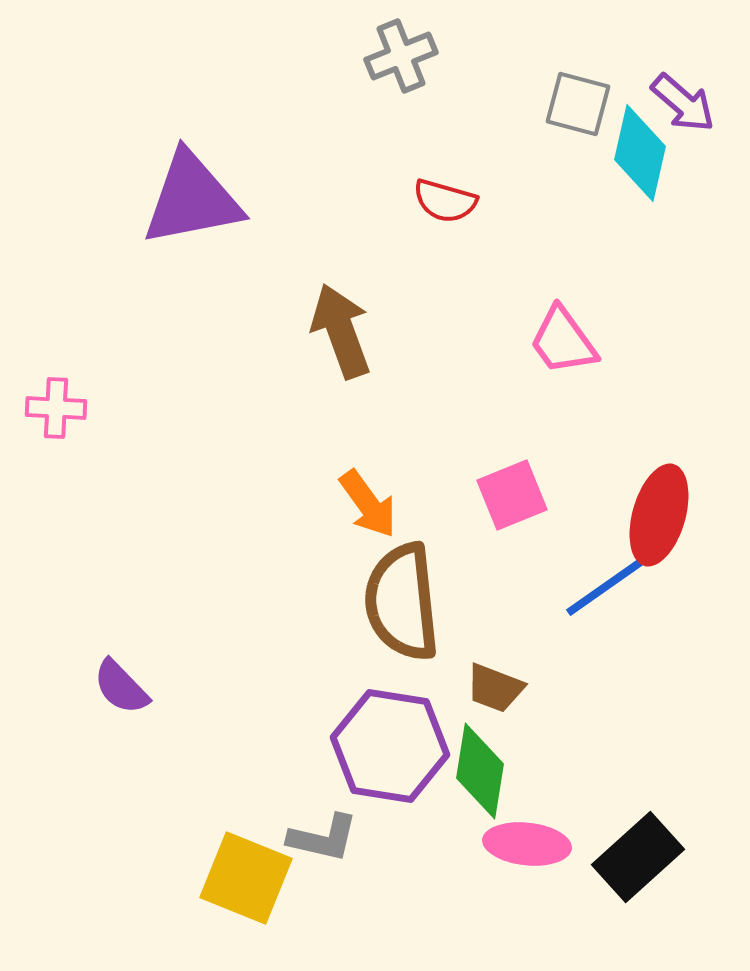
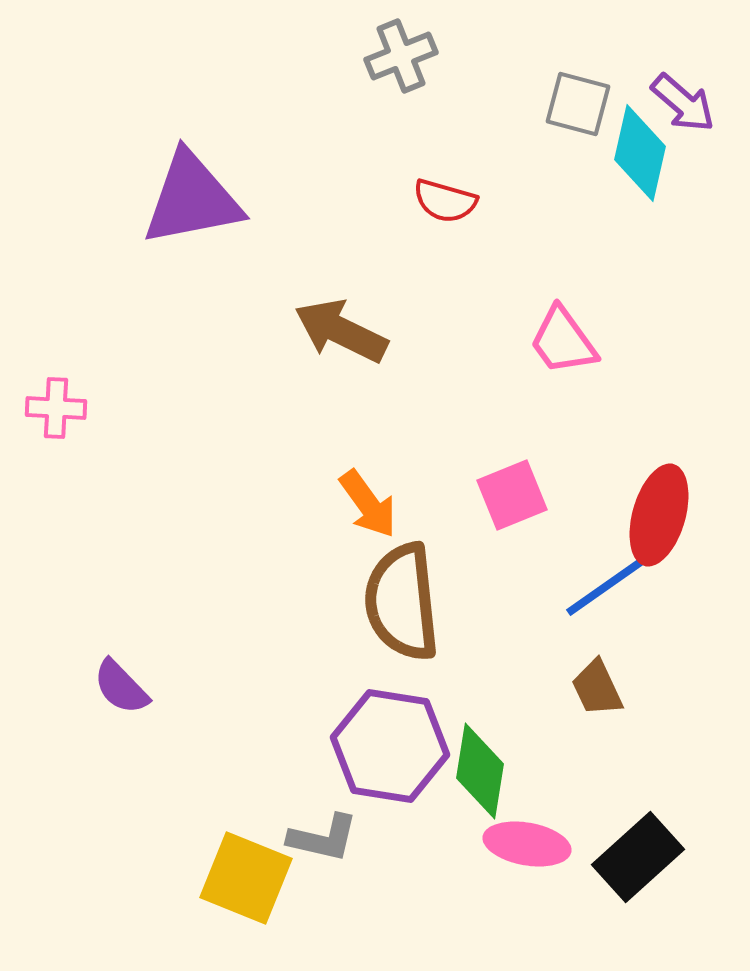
brown arrow: rotated 44 degrees counterclockwise
brown trapezoid: moved 102 px right; rotated 44 degrees clockwise
pink ellipse: rotated 4 degrees clockwise
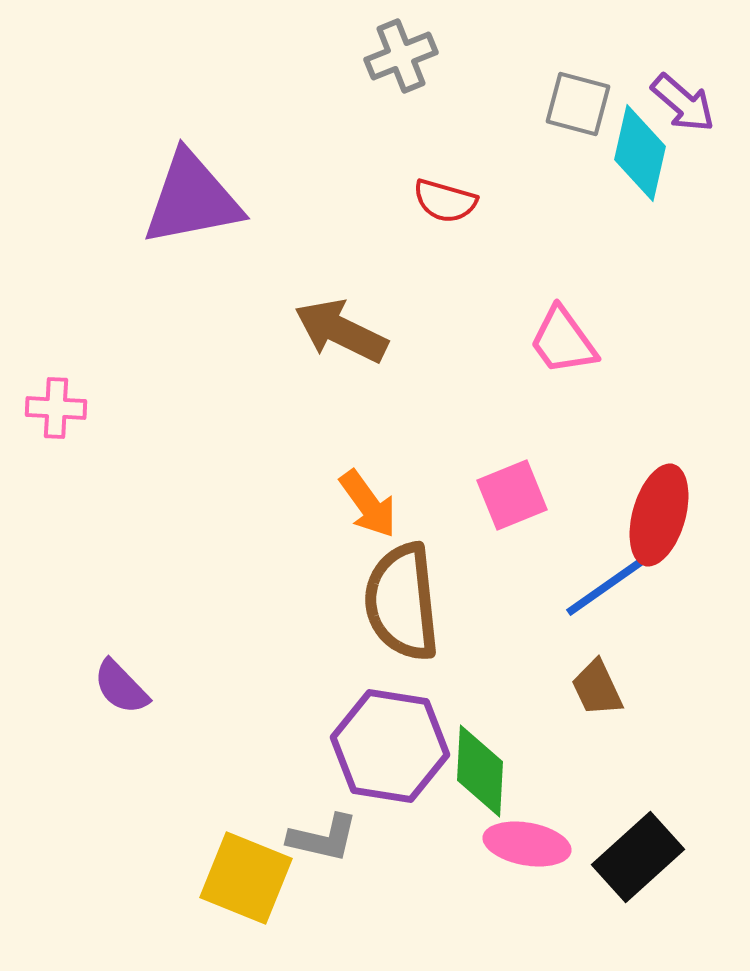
green diamond: rotated 6 degrees counterclockwise
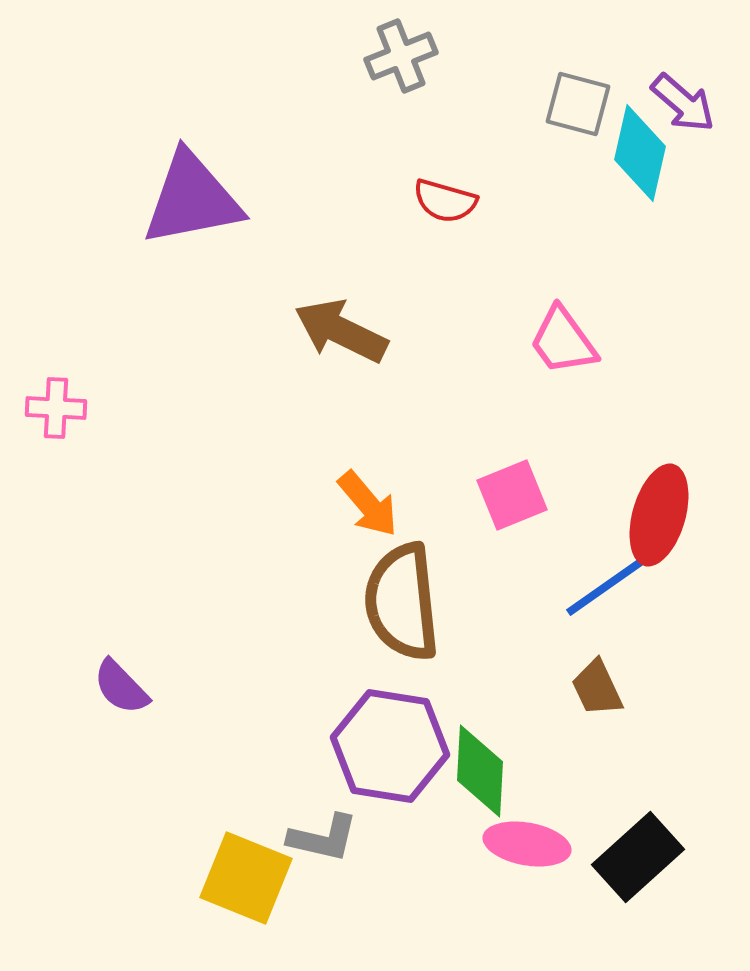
orange arrow: rotated 4 degrees counterclockwise
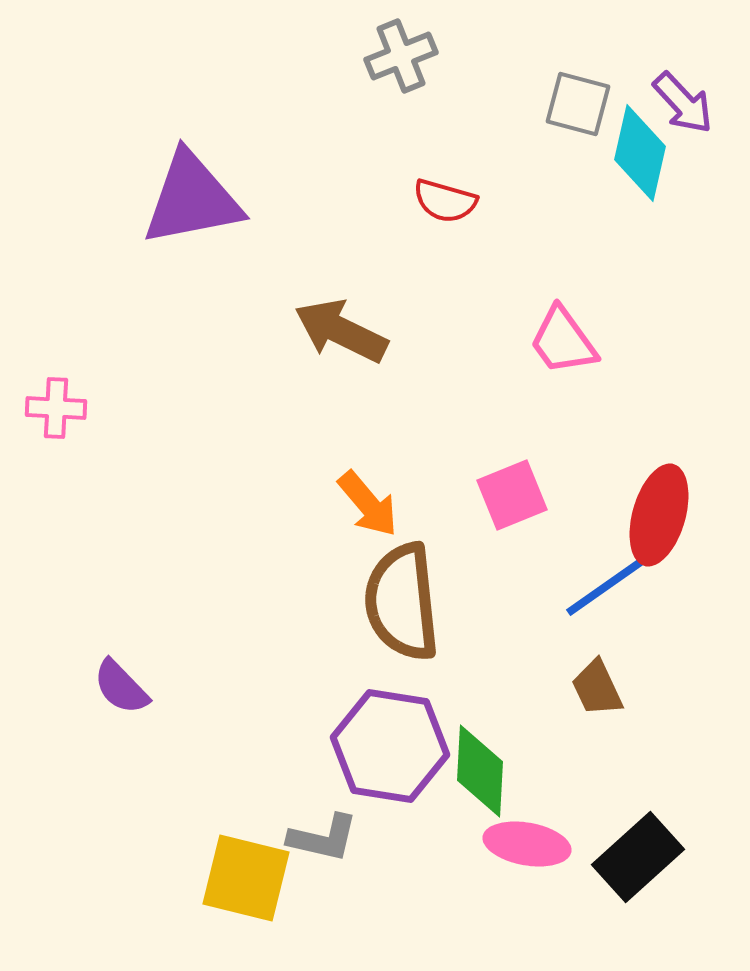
purple arrow: rotated 6 degrees clockwise
yellow square: rotated 8 degrees counterclockwise
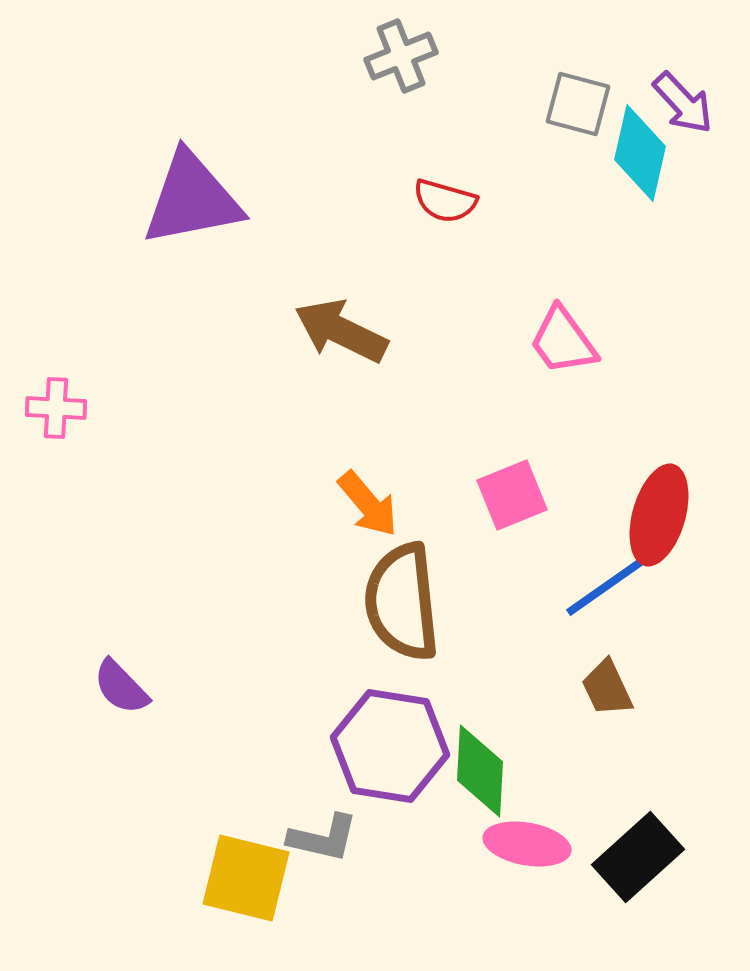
brown trapezoid: moved 10 px right
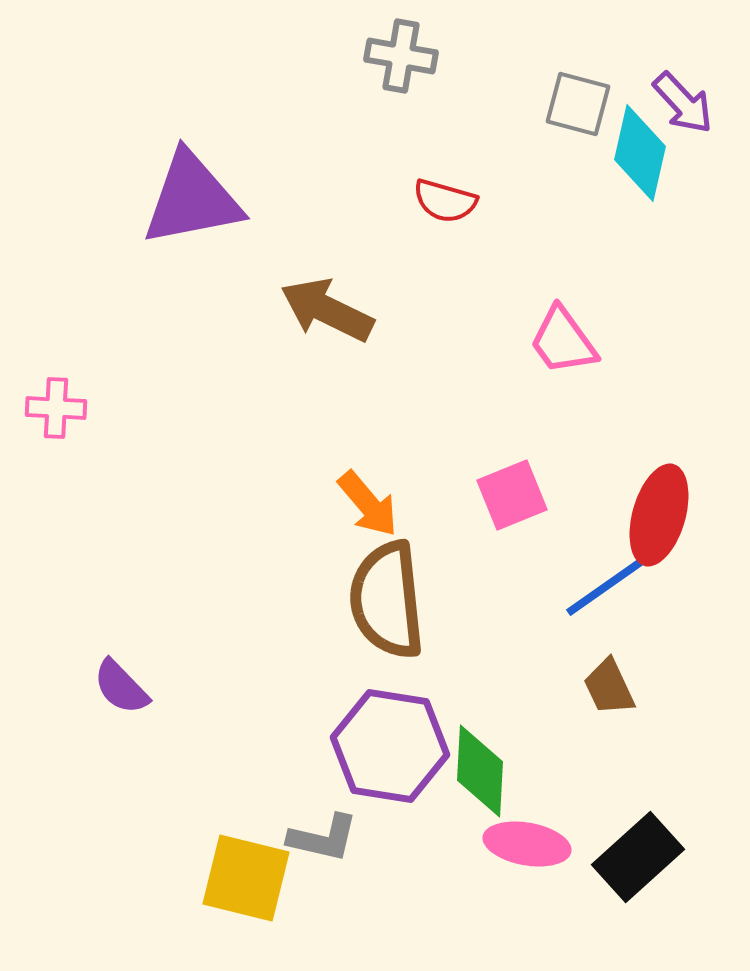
gray cross: rotated 32 degrees clockwise
brown arrow: moved 14 px left, 21 px up
brown semicircle: moved 15 px left, 2 px up
brown trapezoid: moved 2 px right, 1 px up
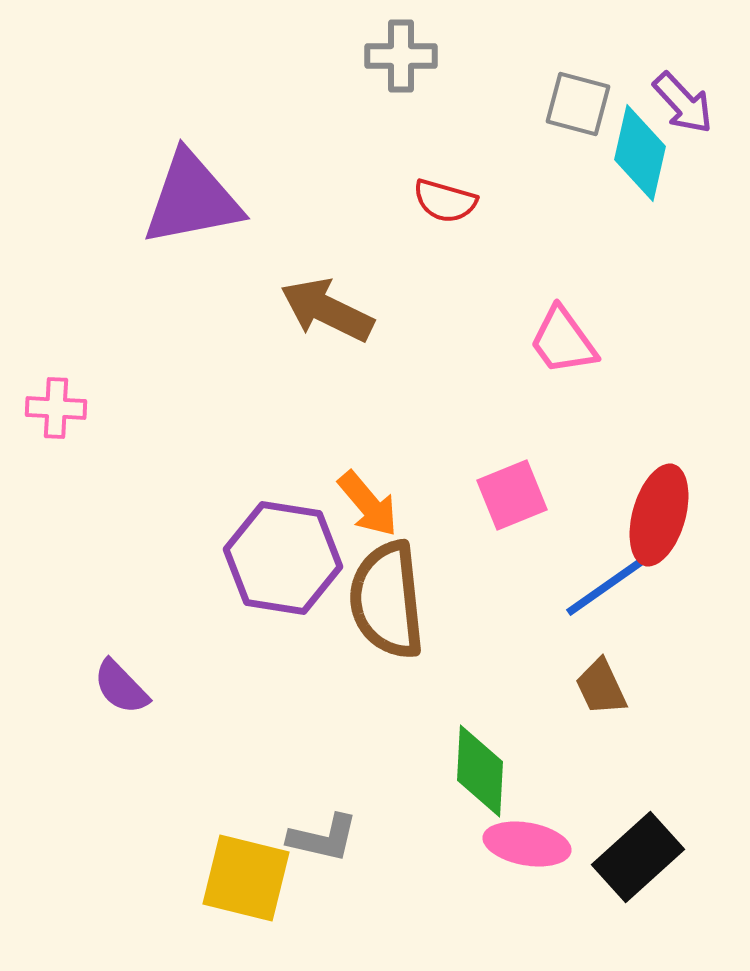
gray cross: rotated 10 degrees counterclockwise
brown trapezoid: moved 8 px left
purple hexagon: moved 107 px left, 188 px up
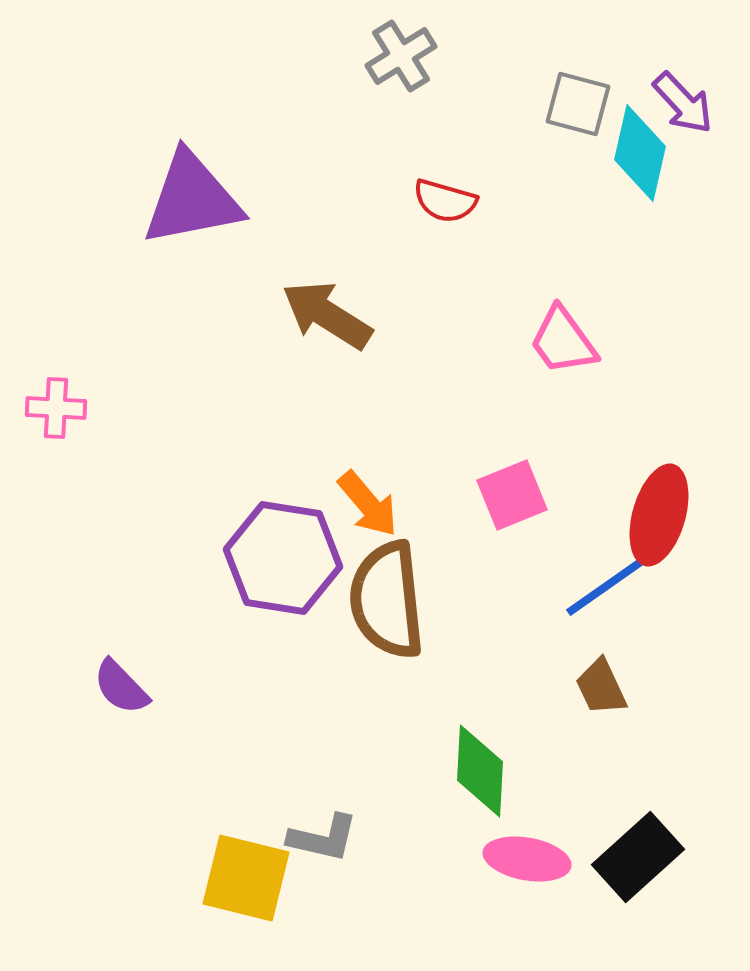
gray cross: rotated 32 degrees counterclockwise
brown arrow: moved 5 px down; rotated 6 degrees clockwise
pink ellipse: moved 15 px down
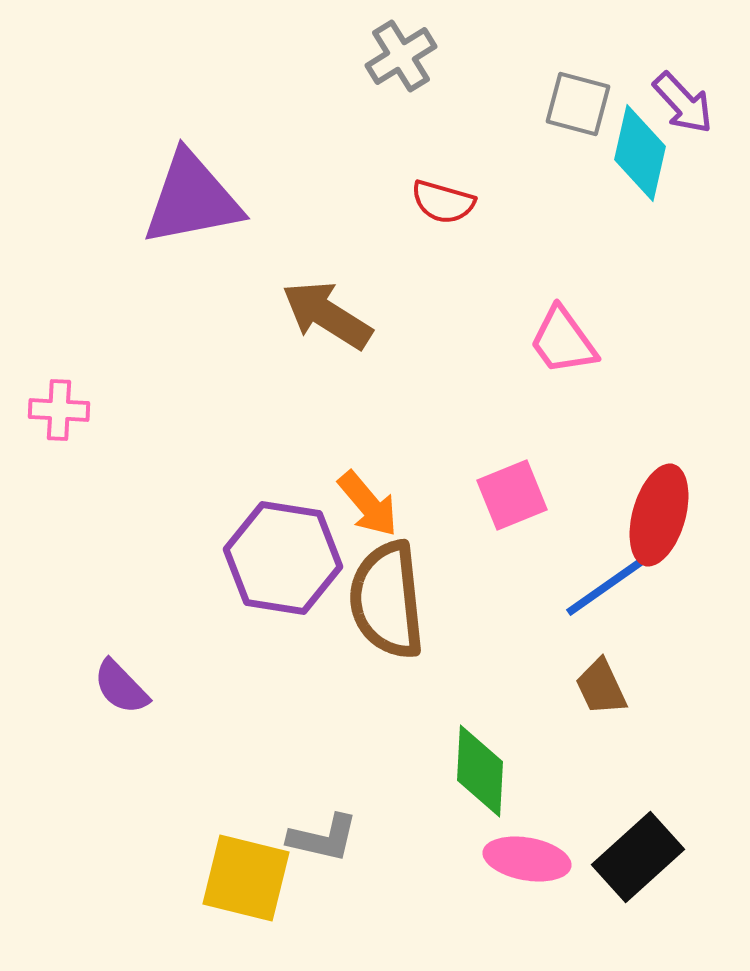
red semicircle: moved 2 px left, 1 px down
pink cross: moved 3 px right, 2 px down
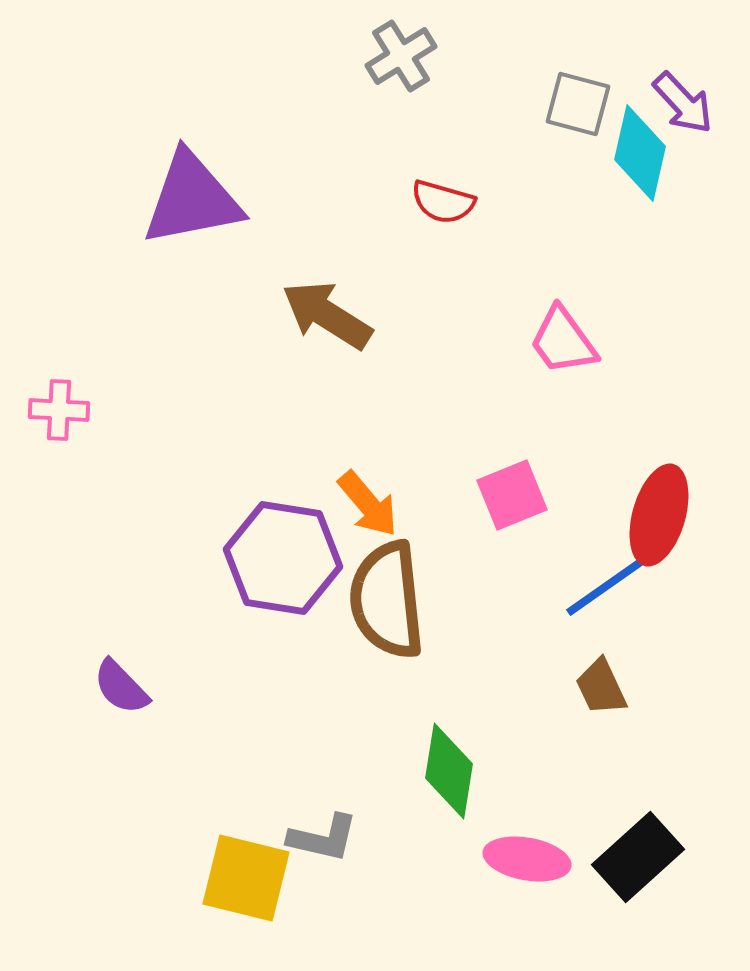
green diamond: moved 31 px left; rotated 6 degrees clockwise
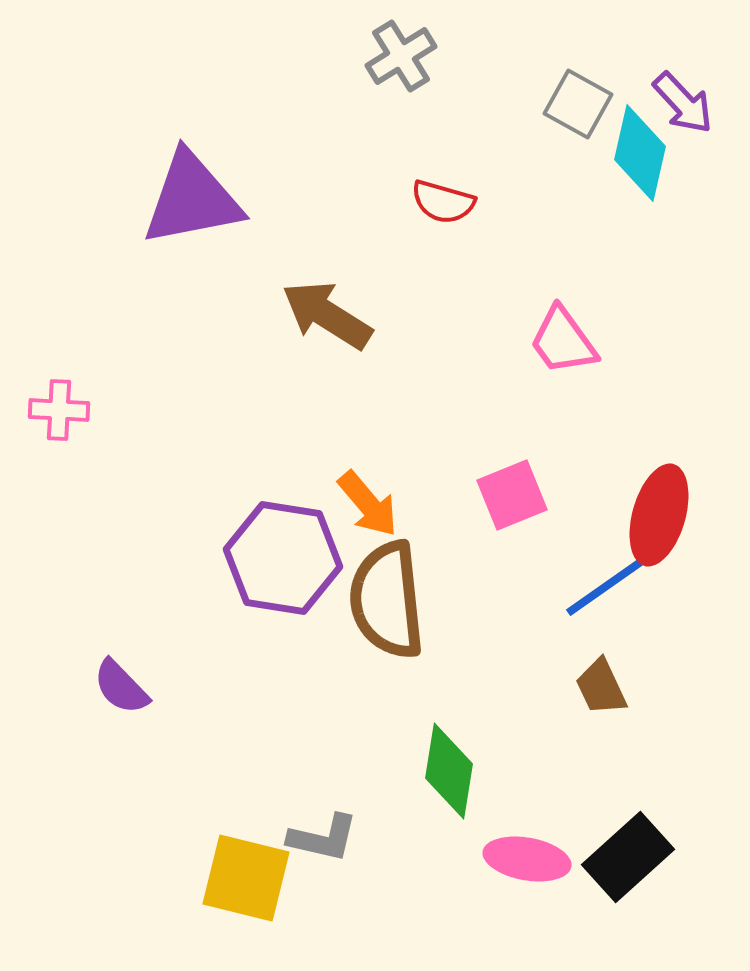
gray square: rotated 14 degrees clockwise
black rectangle: moved 10 px left
